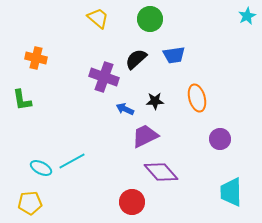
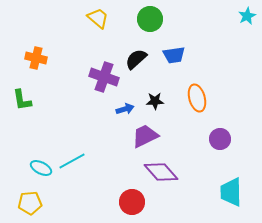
blue arrow: rotated 138 degrees clockwise
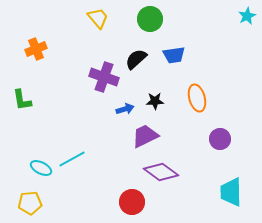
yellow trapezoid: rotated 10 degrees clockwise
orange cross: moved 9 px up; rotated 35 degrees counterclockwise
cyan line: moved 2 px up
purple diamond: rotated 12 degrees counterclockwise
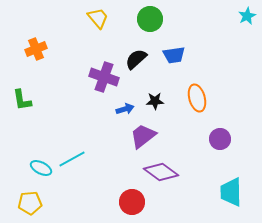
purple trapezoid: moved 2 px left; rotated 12 degrees counterclockwise
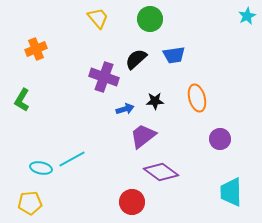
green L-shape: rotated 40 degrees clockwise
cyan ellipse: rotated 15 degrees counterclockwise
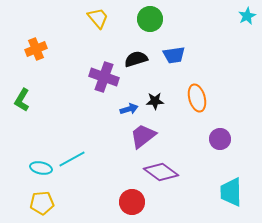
black semicircle: rotated 25 degrees clockwise
blue arrow: moved 4 px right
yellow pentagon: moved 12 px right
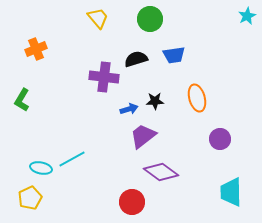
purple cross: rotated 12 degrees counterclockwise
yellow pentagon: moved 12 px left, 5 px up; rotated 20 degrees counterclockwise
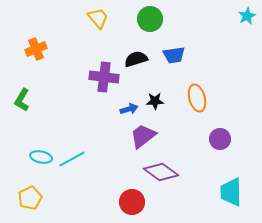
cyan ellipse: moved 11 px up
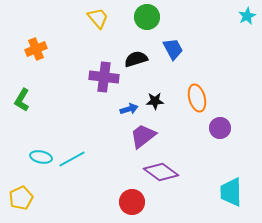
green circle: moved 3 px left, 2 px up
blue trapezoid: moved 1 px left, 6 px up; rotated 110 degrees counterclockwise
purple circle: moved 11 px up
yellow pentagon: moved 9 px left
